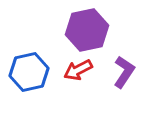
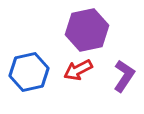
purple L-shape: moved 4 px down
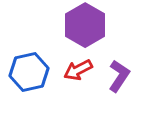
purple hexagon: moved 2 px left, 5 px up; rotated 18 degrees counterclockwise
purple L-shape: moved 5 px left
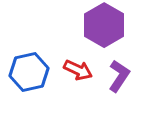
purple hexagon: moved 19 px right
red arrow: rotated 128 degrees counterclockwise
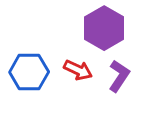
purple hexagon: moved 3 px down
blue hexagon: rotated 12 degrees clockwise
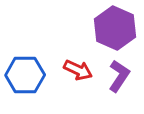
purple hexagon: moved 11 px right; rotated 6 degrees counterclockwise
blue hexagon: moved 4 px left, 3 px down
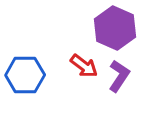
red arrow: moved 6 px right, 4 px up; rotated 12 degrees clockwise
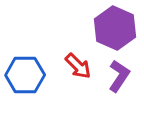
red arrow: moved 6 px left; rotated 8 degrees clockwise
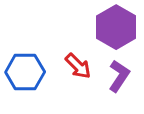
purple hexagon: moved 1 px right, 1 px up; rotated 6 degrees clockwise
blue hexagon: moved 3 px up
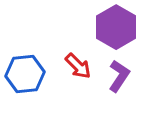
blue hexagon: moved 2 px down; rotated 6 degrees counterclockwise
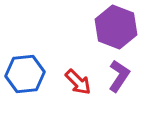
purple hexagon: rotated 9 degrees counterclockwise
red arrow: moved 16 px down
